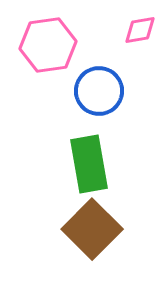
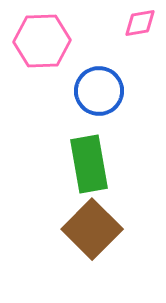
pink diamond: moved 7 px up
pink hexagon: moved 6 px left, 4 px up; rotated 6 degrees clockwise
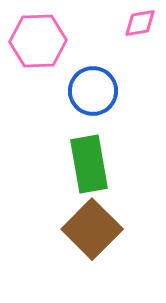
pink hexagon: moved 4 px left
blue circle: moved 6 px left
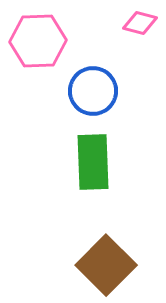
pink diamond: rotated 24 degrees clockwise
green rectangle: moved 4 px right, 2 px up; rotated 8 degrees clockwise
brown square: moved 14 px right, 36 px down
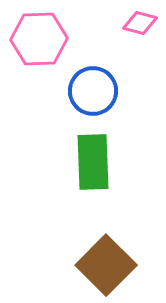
pink hexagon: moved 1 px right, 2 px up
